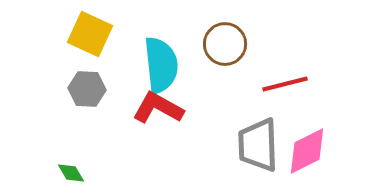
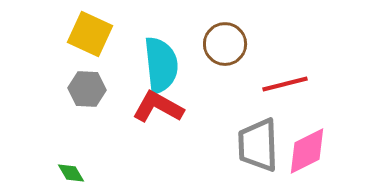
red L-shape: moved 1 px up
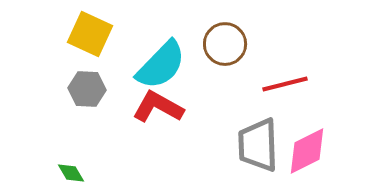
cyan semicircle: rotated 50 degrees clockwise
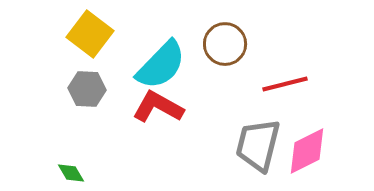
yellow square: rotated 12 degrees clockwise
gray trapezoid: rotated 16 degrees clockwise
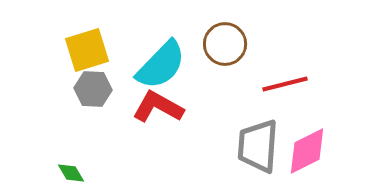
yellow square: moved 3 px left, 16 px down; rotated 36 degrees clockwise
gray hexagon: moved 6 px right
gray trapezoid: moved 1 px down; rotated 10 degrees counterclockwise
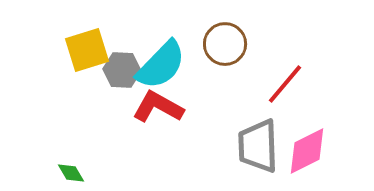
red line: rotated 36 degrees counterclockwise
gray hexagon: moved 29 px right, 19 px up
gray trapezoid: rotated 6 degrees counterclockwise
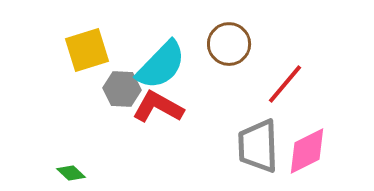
brown circle: moved 4 px right
gray hexagon: moved 19 px down
green diamond: rotated 16 degrees counterclockwise
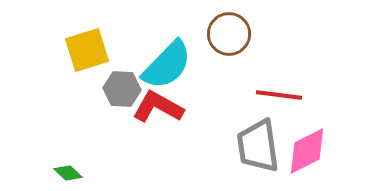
brown circle: moved 10 px up
cyan semicircle: moved 6 px right
red line: moved 6 px left, 11 px down; rotated 57 degrees clockwise
gray trapezoid: rotated 6 degrees counterclockwise
green diamond: moved 3 px left
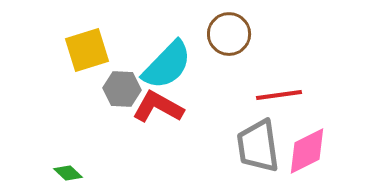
red line: rotated 15 degrees counterclockwise
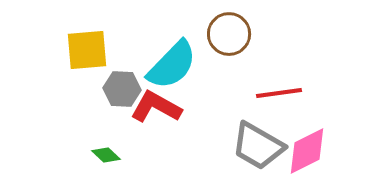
yellow square: rotated 12 degrees clockwise
cyan semicircle: moved 5 px right
red line: moved 2 px up
red L-shape: moved 2 px left
gray trapezoid: rotated 52 degrees counterclockwise
green diamond: moved 38 px right, 18 px up
